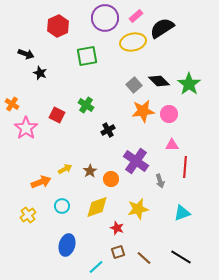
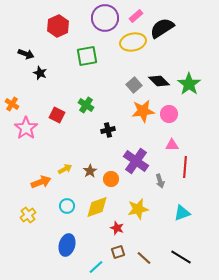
black cross: rotated 16 degrees clockwise
cyan circle: moved 5 px right
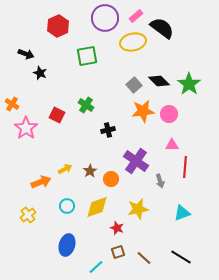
black semicircle: rotated 70 degrees clockwise
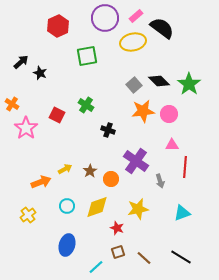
black arrow: moved 5 px left, 8 px down; rotated 63 degrees counterclockwise
black cross: rotated 32 degrees clockwise
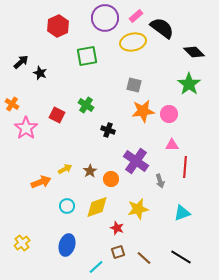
black diamond: moved 35 px right, 29 px up
gray square: rotated 35 degrees counterclockwise
yellow cross: moved 6 px left, 28 px down
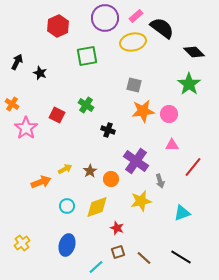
black arrow: moved 4 px left; rotated 21 degrees counterclockwise
red line: moved 8 px right; rotated 35 degrees clockwise
yellow star: moved 3 px right, 8 px up
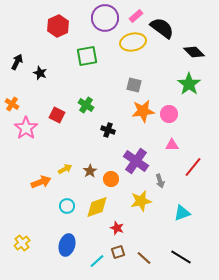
cyan line: moved 1 px right, 6 px up
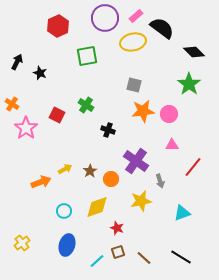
cyan circle: moved 3 px left, 5 px down
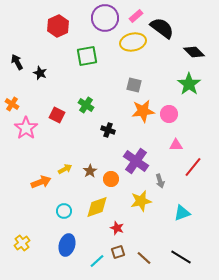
black arrow: rotated 56 degrees counterclockwise
pink triangle: moved 4 px right
